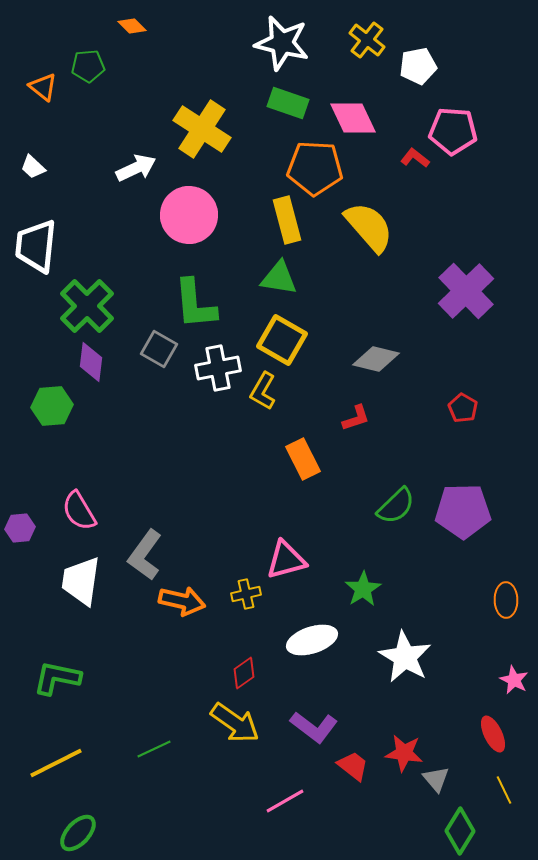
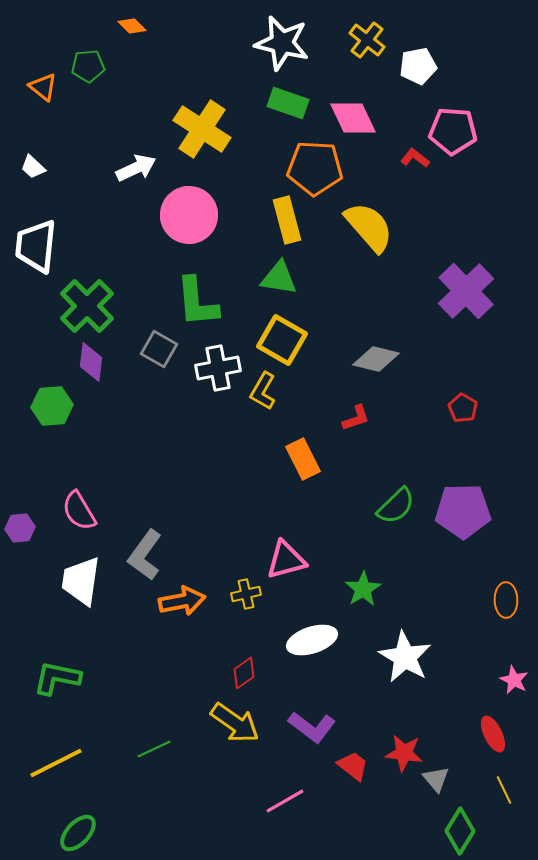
green L-shape at (195, 304): moved 2 px right, 2 px up
orange arrow at (182, 601): rotated 24 degrees counterclockwise
purple L-shape at (314, 727): moved 2 px left
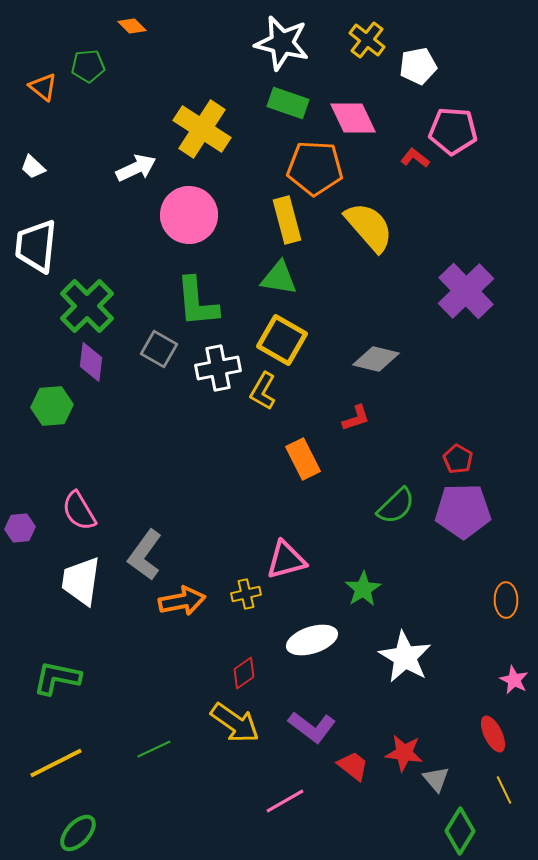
red pentagon at (463, 408): moved 5 px left, 51 px down
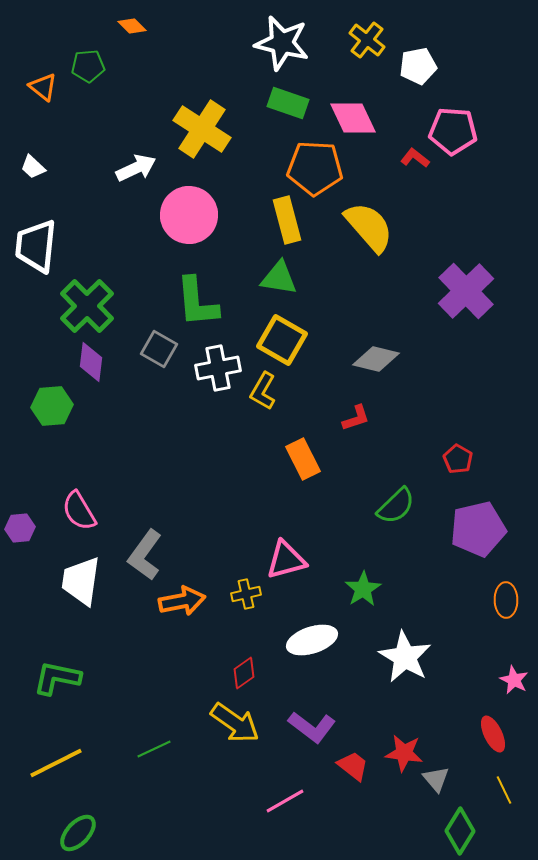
purple pentagon at (463, 511): moved 15 px right, 18 px down; rotated 12 degrees counterclockwise
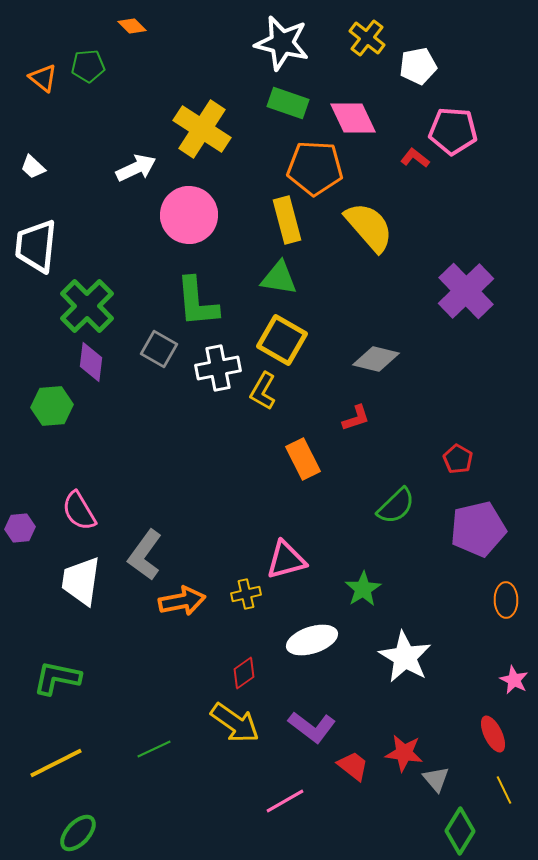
yellow cross at (367, 40): moved 2 px up
orange triangle at (43, 87): moved 9 px up
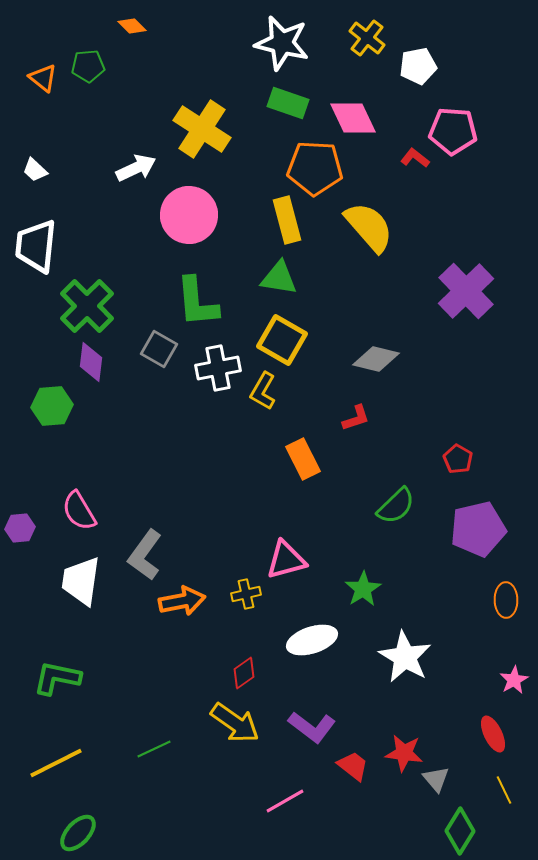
white trapezoid at (33, 167): moved 2 px right, 3 px down
pink star at (514, 680): rotated 16 degrees clockwise
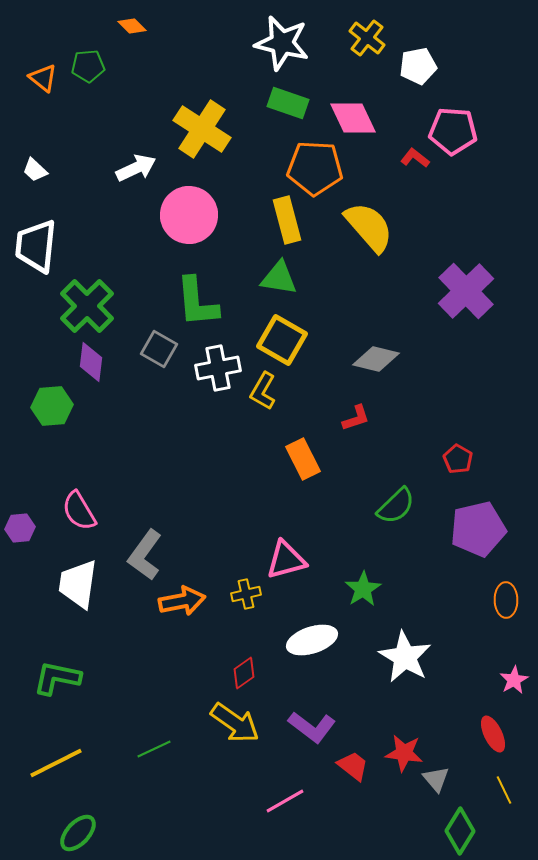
white trapezoid at (81, 581): moved 3 px left, 3 px down
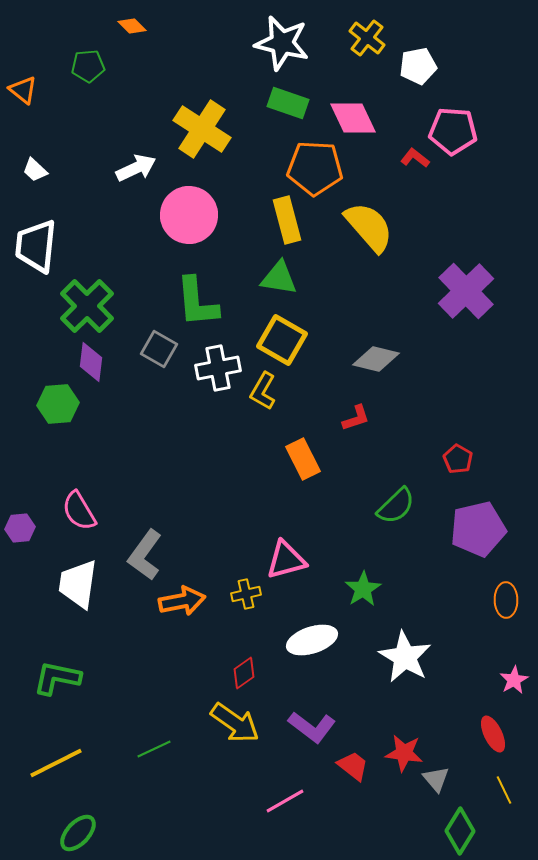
orange triangle at (43, 78): moved 20 px left, 12 px down
green hexagon at (52, 406): moved 6 px right, 2 px up
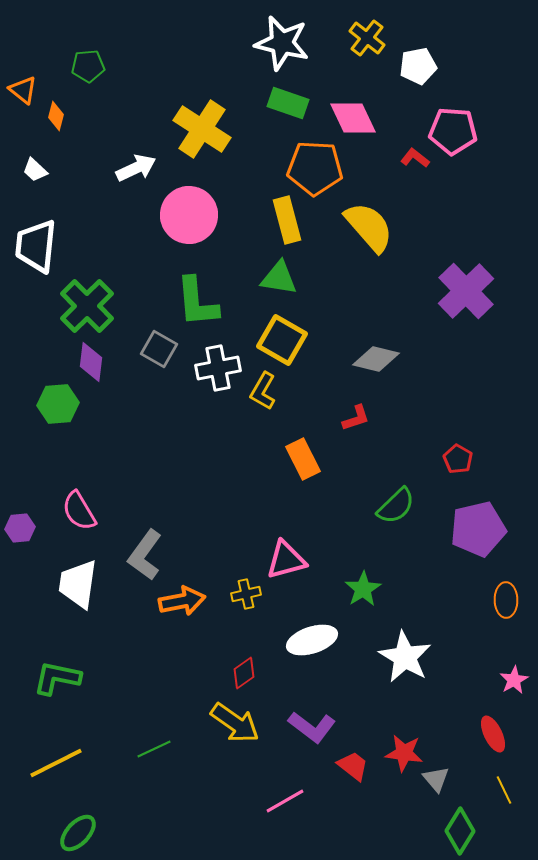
orange diamond at (132, 26): moved 76 px left, 90 px down; rotated 60 degrees clockwise
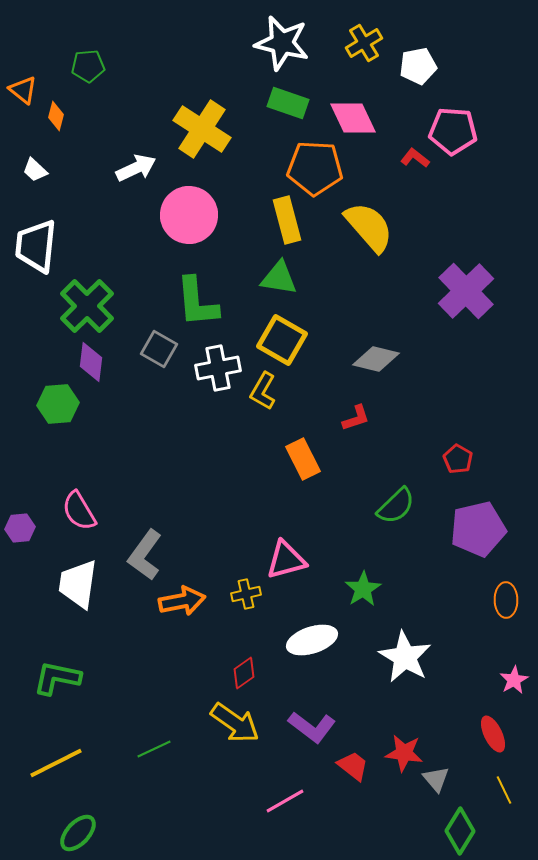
yellow cross at (367, 38): moved 3 px left, 5 px down; rotated 21 degrees clockwise
